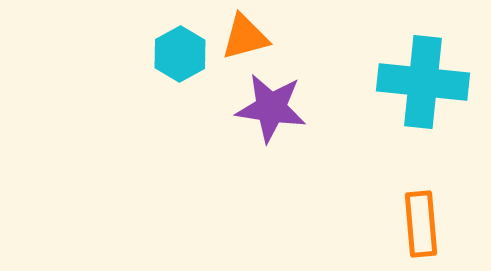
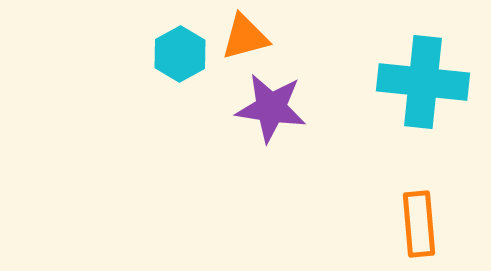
orange rectangle: moved 2 px left
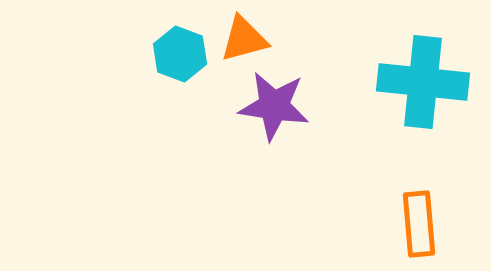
orange triangle: moved 1 px left, 2 px down
cyan hexagon: rotated 10 degrees counterclockwise
purple star: moved 3 px right, 2 px up
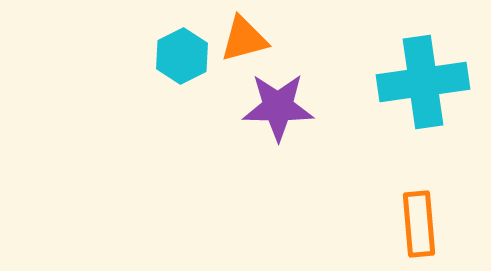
cyan hexagon: moved 2 px right, 2 px down; rotated 12 degrees clockwise
cyan cross: rotated 14 degrees counterclockwise
purple star: moved 4 px right, 1 px down; rotated 8 degrees counterclockwise
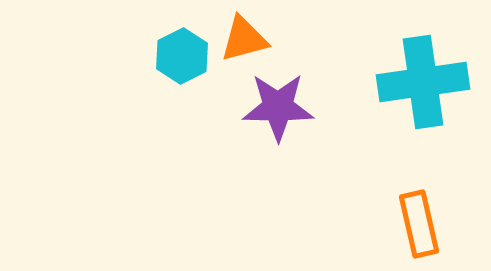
orange rectangle: rotated 8 degrees counterclockwise
